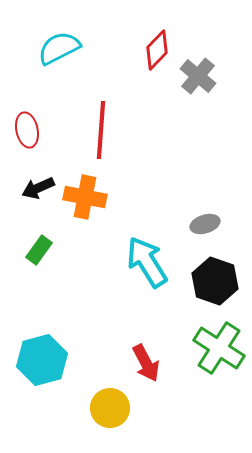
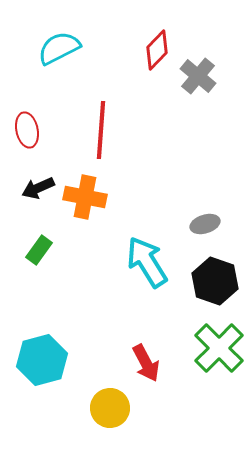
green cross: rotated 12 degrees clockwise
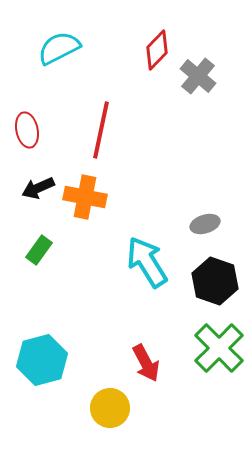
red line: rotated 8 degrees clockwise
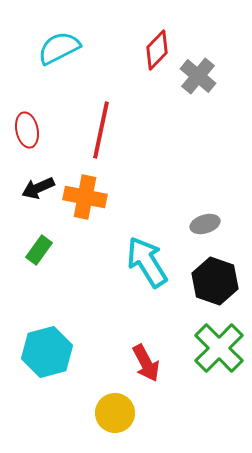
cyan hexagon: moved 5 px right, 8 px up
yellow circle: moved 5 px right, 5 px down
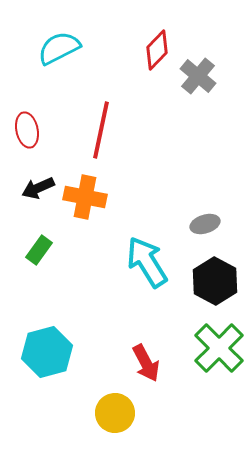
black hexagon: rotated 9 degrees clockwise
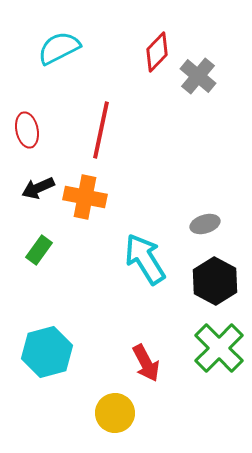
red diamond: moved 2 px down
cyan arrow: moved 2 px left, 3 px up
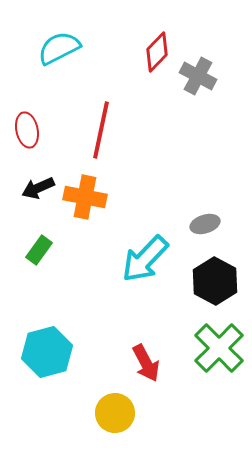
gray cross: rotated 12 degrees counterclockwise
cyan arrow: rotated 104 degrees counterclockwise
